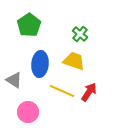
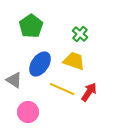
green pentagon: moved 2 px right, 1 px down
blue ellipse: rotated 30 degrees clockwise
yellow line: moved 2 px up
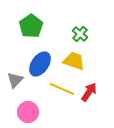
gray triangle: moved 1 px right; rotated 42 degrees clockwise
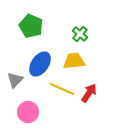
green pentagon: rotated 15 degrees counterclockwise
yellow trapezoid: rotated 25 degrees counterclockwise
red arrow: moved 1 px down
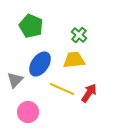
green cross: moved 1 px left, 1 px down
yellow trapezoid: moved 1 px up
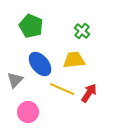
green cross: moved 3 px right, 4 px up
blue ellipse: rotated 75 degrees counterclockwise
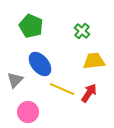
yellow trapezoid: moved 20 px right, 1 px down
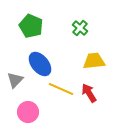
green cross: moved 2 px left, 3 px up
yellow line: moved 1 px left
red arrow: rotated 66 degrees counterclockwise
